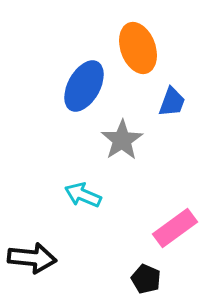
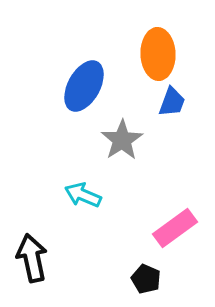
orange ellipse: moved 20 px right, 6 px down; rotated 18 degrees clockwise
black arrow: rotated 108 degrees counterclockwise
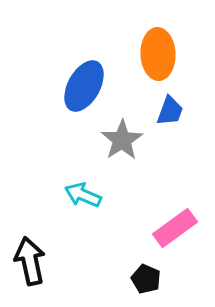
blue trapezoid: moved 2 px left, 9 px down
black arrow: moved 2 px left, 3 px down
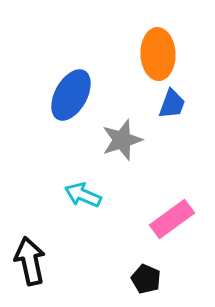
blue ellipse: moved 13 px left, 9 px down
blue trapezoid: moved 2 px right, 7 px up
gray star: rotated 15 degrees clockwise
pink rectangle: moved 3 px left, 9 px up
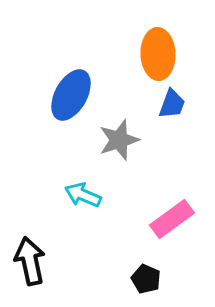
gray star: moved 3 px left
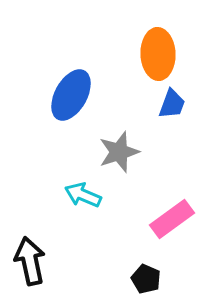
gray star: moved 12 px down
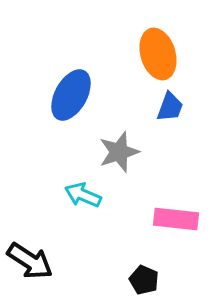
orange ellipse: rotated 15 degrees counterclockwise
blue trapezoid: moved 2 px left, 3 px down
pink rectangle: moved 4 px right; rotated 42 degrees clockwise
black arrow: rotated 135 degrees clockwise
black pentagon: moved 2 px left, 1 px down
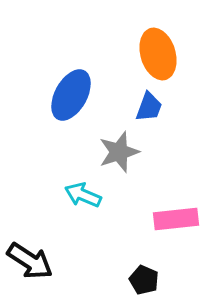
blue trapezoid: moved 21 px left
pink rectangle: rotated 12 degrees counterclockwise
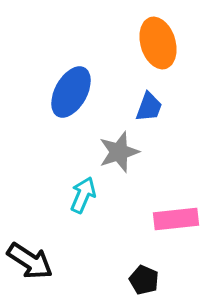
orange ellipse: moved 11 px up
blue ellipse: moved 3 px up
cyan arrow: rotated 90 degrees clockwise
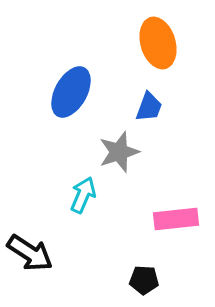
black arrow: moved 8 px up
black pentagon: rotated 20 degrees counterclockwise
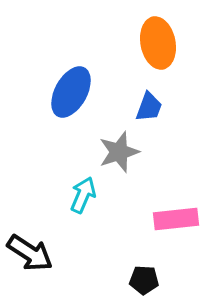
orange ellipse: rotated 6 degrees clockwise
